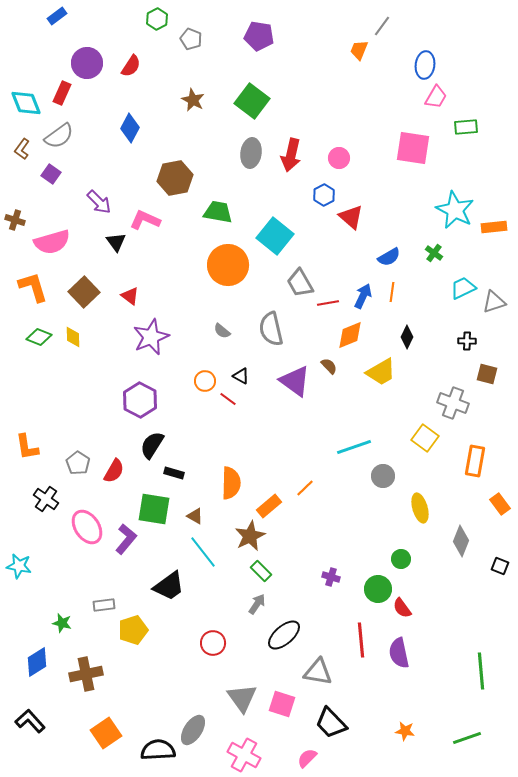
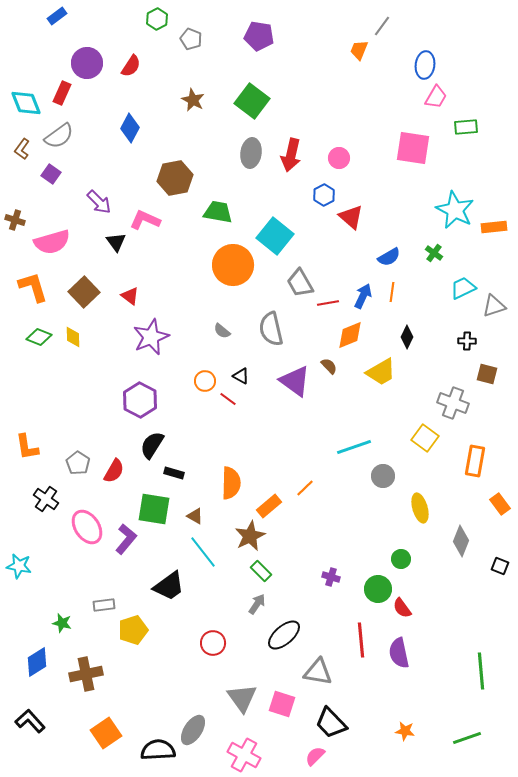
orange circle at (228, 265): moved 5 px right
gray triangle at (494, 302): moved 4 px down
pink semicircle at (307, 758): moved 8 px right, 2 px up
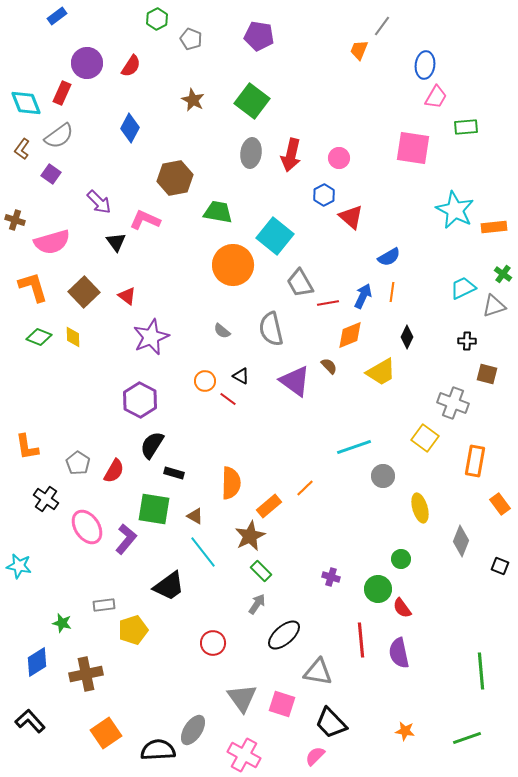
green cross at (434, 253): moved 69 px right, 21 px down
red triangle at (130, 296): moved 3 px left
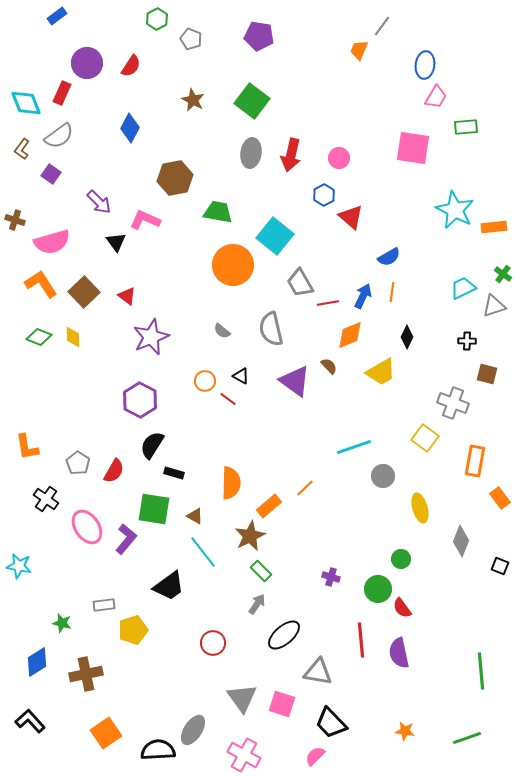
orange L-shape at (33, 287): moved 8 px right, 3 px up; rotated 16 degrees counterclockwise
orange rectangle at (500, 504): moved 6 px up
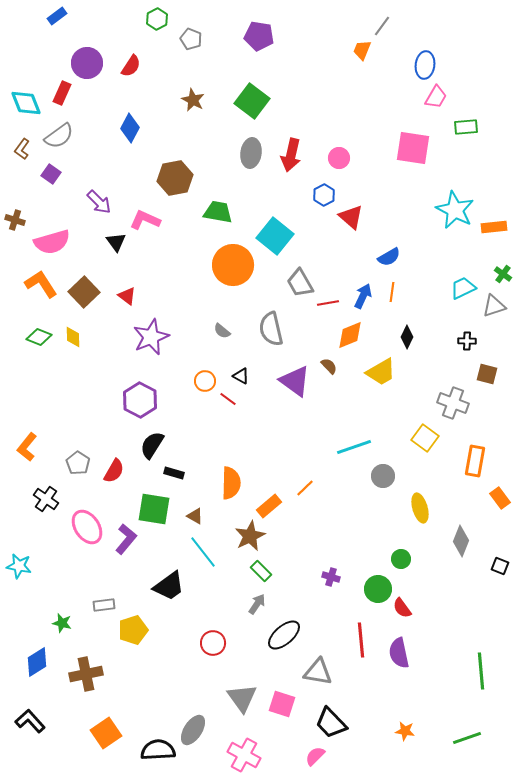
orange trapezoid at (359, 50): moved 3 px right
orange L-shape at (27, 447): rotated 48 degrees clockwise
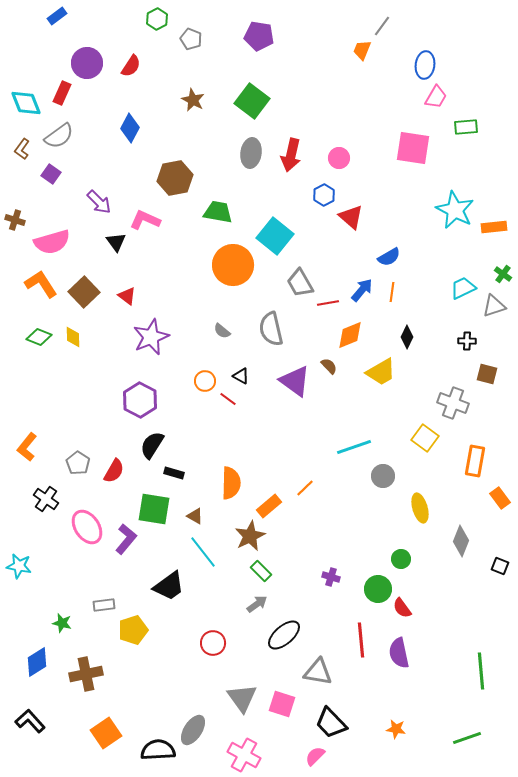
blue arrow at (363, 296): moved 1 px left, 6 px up; rotated 15 degrees clockwise
gray arrow at (257, 604): rotated 20 degrees clockwise
orange star at (405, 731): moved 9 px left, 2 px up
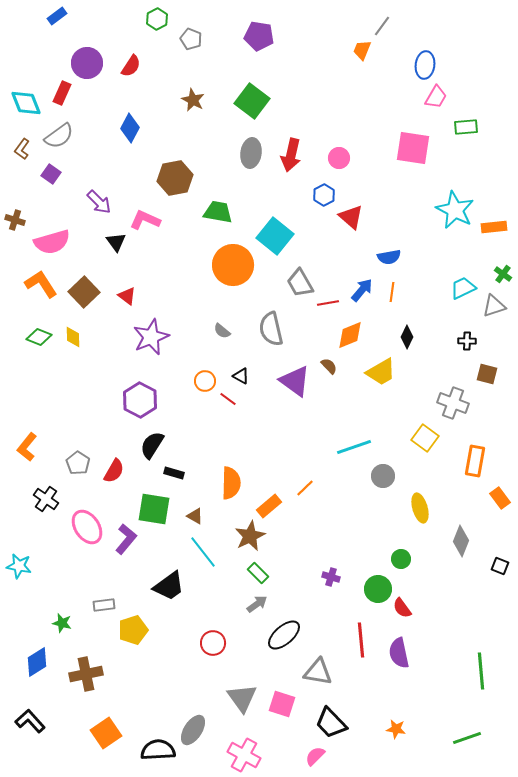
blue semicircle at (389, 257): rotated 20 degrees clockwise
green rectangle at (261, 571): moved 3 px left, 2 px down
